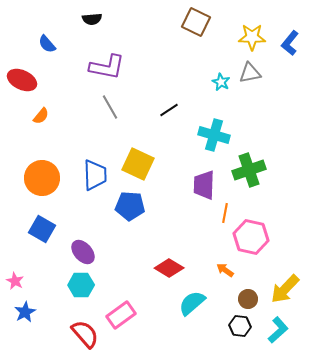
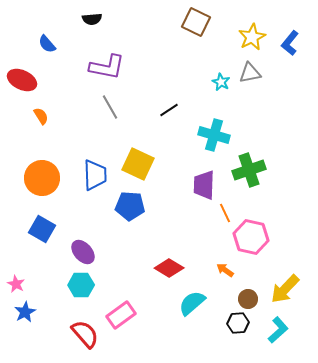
yellow star: rotated 28 degrees counterclockwise
orange semicircle: rotated 72 degrees counterclockwise
orange line: rotated 36 degrees counterclockwise
pink star: moved 1 px right, 3 px down
black hexagon: moved 2 px left, 3 px up; rotated 10 degrees counterclockwise
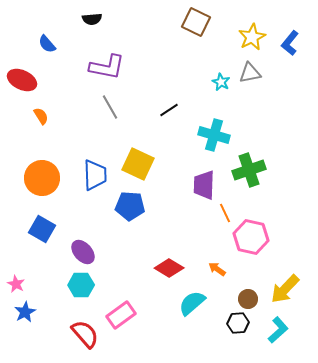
orange arrow: moved 8 px left, 1 px up
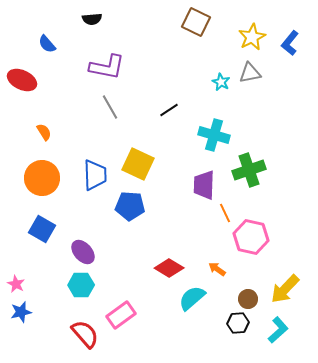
orange semicircle: moved 3 px right, 16 px down
cyan semicircle: moved 5 px up
blue star: moved 4 px left; rotated 15 degrees clockwise
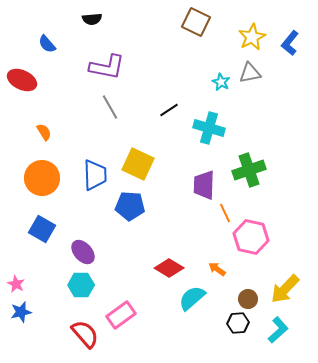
cyan cross: moved 5 px left, 7 px up
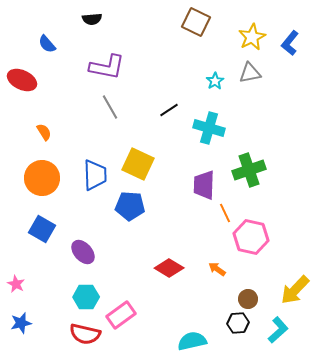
cyan star: moved 6 px left, 1 px up; rotated 12 degrees clockwise
cyan hexagon: moved 5 px right, 12 px down
yellow arrow: moved 10 px right, 1 px down
cyan semicircle: moved 43 px down; rotated 28 degrees clockwise
blue star: moved 11 px down
red semicircle: rotated 144 degrees clockwise
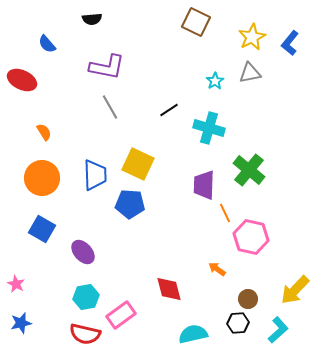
green cross: rotated 32 degrees counterclockwise
blue pentagon: moved 2 px up
red diamond: moved 21 px down; rotated 44 degrees clockwise
cyan hexagon: rotated 10 degrees counterclockwise
cyan semicircle: moved 1 px right, 7 px up
